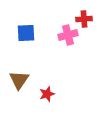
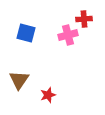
blue square: rotated 18 degrees clockwise
red star: moved 1 px right, 1 px down
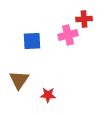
blue square: moved 6 px right, 8 px down; rotated 18 degrees counterclockwise
red star: rotated 21 degrees clockwise
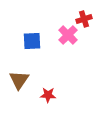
red cross: rotated 14 degrees counterclockwise
pink cross: rotated 30 degrees counterclockwise
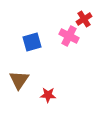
red cross: rotated 14 degrees counterclockwise
pink cross: moved 1 px right, 1 px down; rotated 18 degrees counterclockwise
blue square: moved 1 px down; rotated 12 degrees counterclockwise
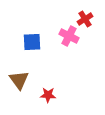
red cross: moved 1 px right
blue square: rotated 12 degrees clockwise
brown triangle: rotated 10 degrees counterclockwise
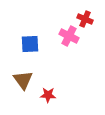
red cross: rotated 35 degrees counterclockwise
blue square: moved 2 px left, 2 px down
brown triangle: moved 4 px right
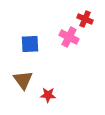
pink cross: moved 1 px down
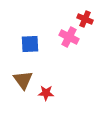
red star: moved 2 px left, 2 px up
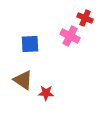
red cross: moved 1 px up
pink cross: moved 1 px right, 1 px up
brown triangle: rotated 20 degrees counterclockwise
